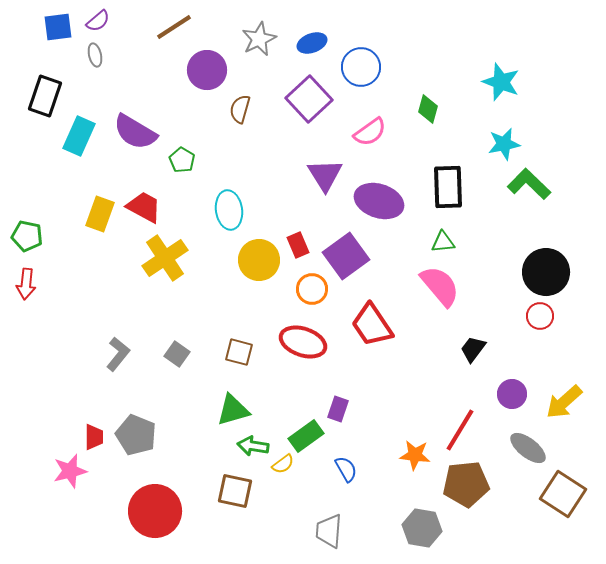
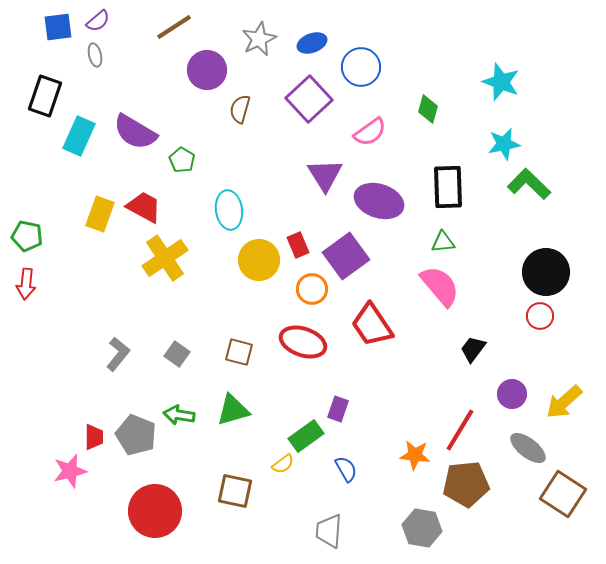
green arrow at (253, 446): moved 74 px left, 31 px up
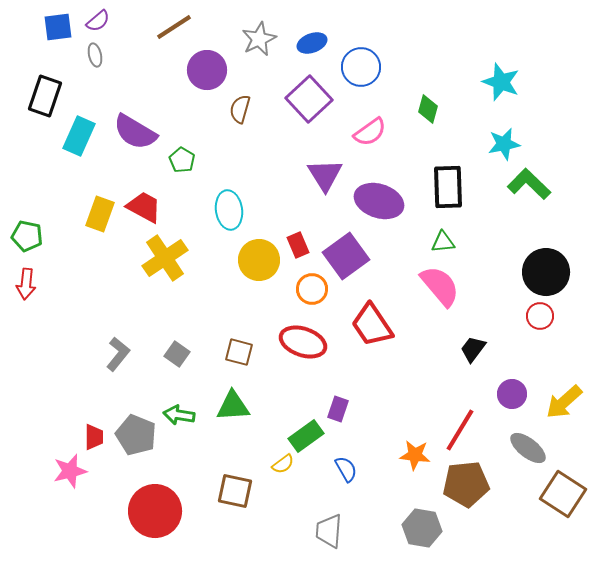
green triangle at (233, 410): moved 4 px up; rotated 12 degrees clockwise
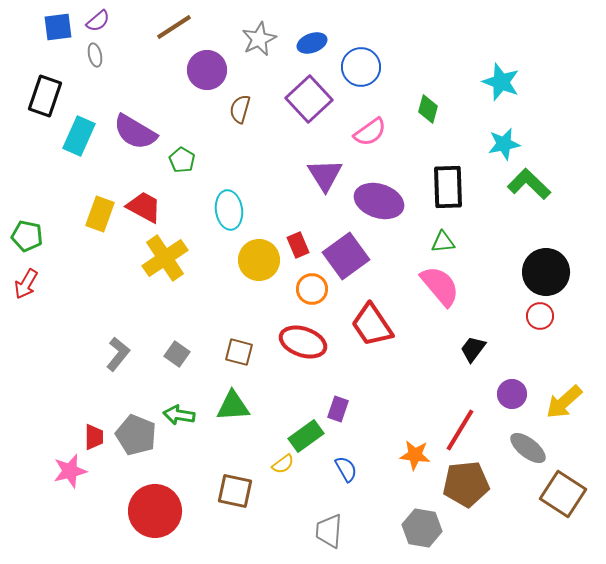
red arrow at (26, 284): rotated 24 degrees clockwise
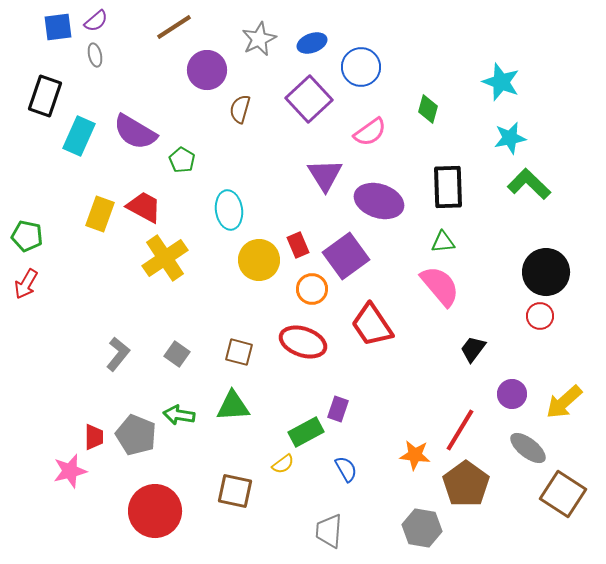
purple semicircle at (98, 21): moved 2 px left
cyan star at (504, 144): moved 6 px right, 6 px up
green rectangle at (306, 436): moved 4 px up; rotated 8 degrees clockwise
brown pentagon at (466, 484): rotated 30 degrees counterclockwise
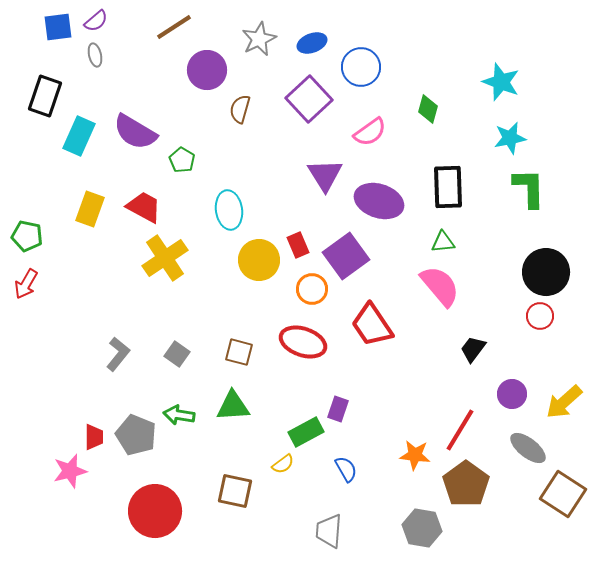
green L-shape at (529, 184): moved 4 px down; rotated 45 degrees clockwise
yellow rectangle at (100, 214): moved 10 px left, 5 px up
